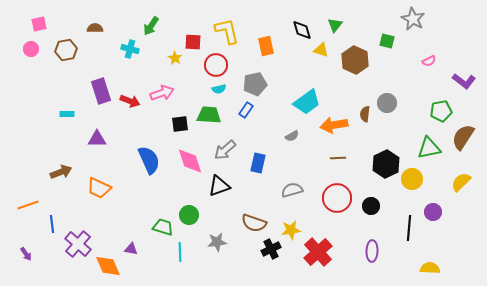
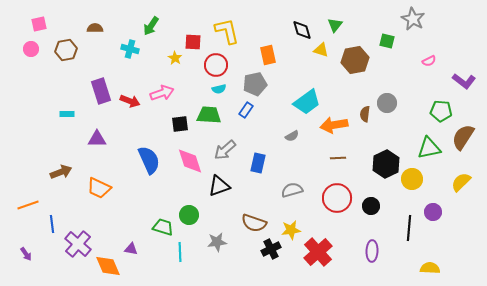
orange rectangle at (266, 46): moved 2 px right, 9 px down
brown hexagon at (355, 60): rotated 24 degrees clockwise
green pentagon at (441, 111): rotated 15 degrees clockwise
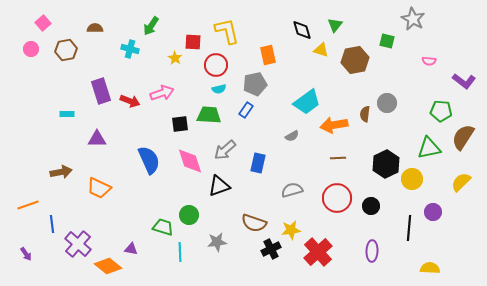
pink square at (39, 24): moved 4 px right, 1 px up; rotated 28 degrees counterclockwise
pink semicircle at (429, 61): rotated 32 degrees clockwise
brown arrow at (61, 172): rotated 10 degrees clockwise
orange diamond at (108, 266): rotated 28 degrees counterclockwise
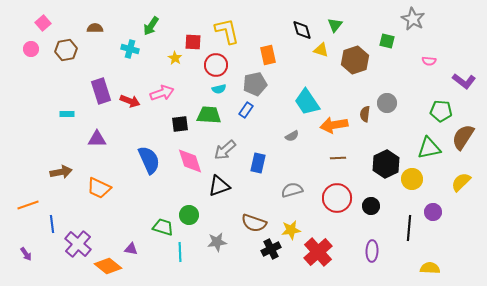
brown hexagon at (355, 60): rotated 8 degrees counterclockwise
cyan trapezoid at (307, 102): rotated 92 degrees clockwise
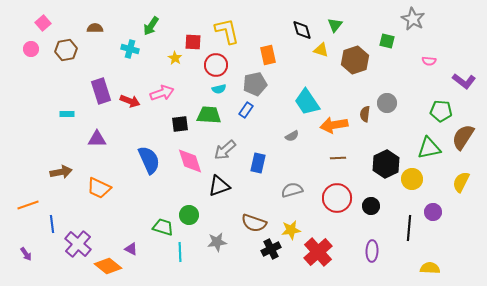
yellow semicircle at (461, 182): rotated 20 degrees counterclockwise
purple triangle at (131, 249): rotated 16 degrees clockwise
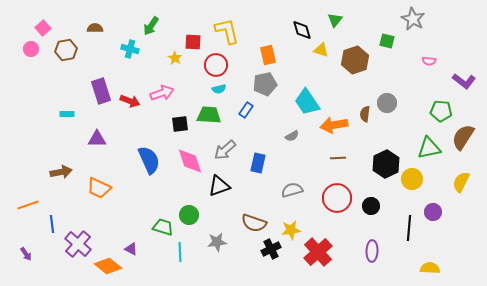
pink square at (43, 23): moved 5 px down
green triangle at (335, 25): moved 5 px up
gray pentagon at (255, 84): moved 10 px right
